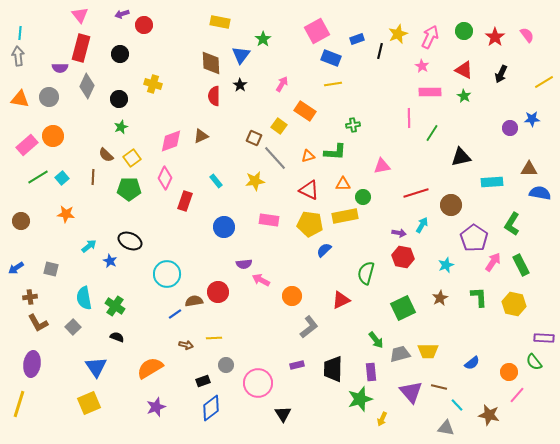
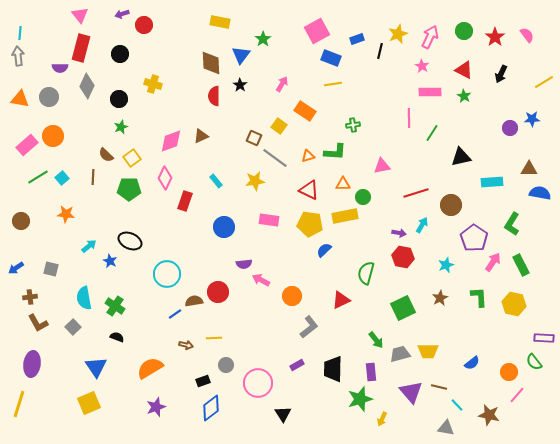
gray line at (275, 158): rotated 12 degrees counterclockwise
purple rectangle at (297, 365): rotated 16 degrees counterclockwise
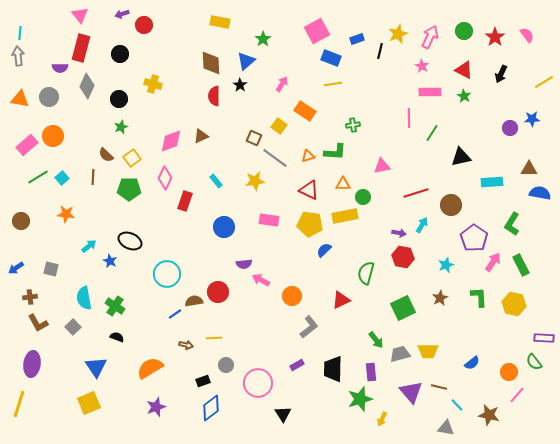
blue triangle at (241, 55): moved 5 px right, 6 px down; rotated 12 degrees clockwise
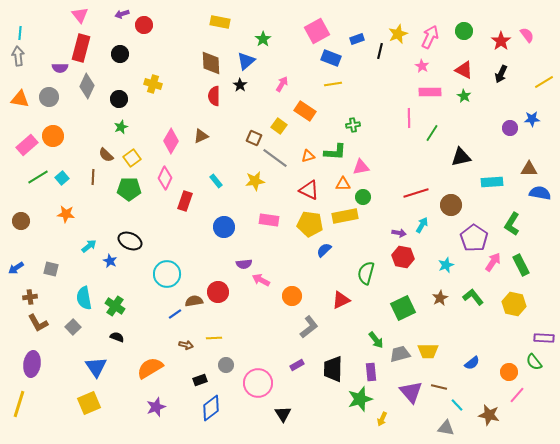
red star at (495, 37): moved 6 px right, 4 px down
pink diamond at (171, 141): rotated 40 degrees counterclockwise
pink triangle at (382, 166): moved 21 px left, 1 px down
green L-shape at (479, 297): moved 6 px left; rotated 35 degrees counterclockwise
black rectangle at (203, 381): moved 3 px left, 1 px up
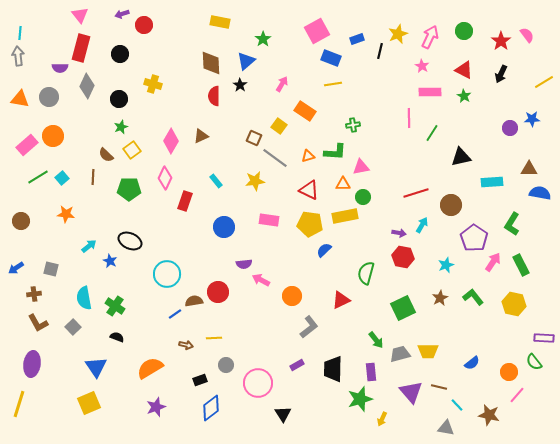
yellow square at (132, 158): moved 8 px up
brown cross at (30, 297): moved 4 px right, 3 px up
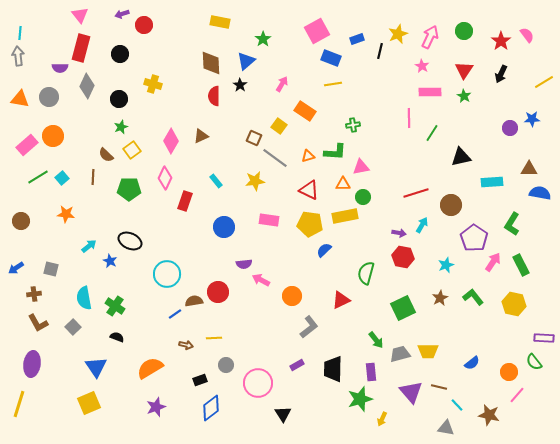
red triangle at (464, 70): rotated 36 degrees clockwise
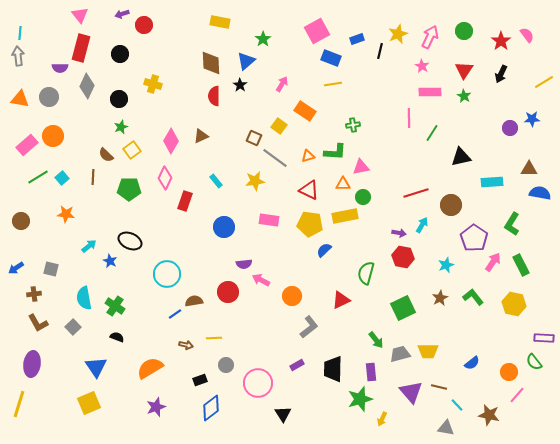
red circle at (218, 292): moved 10 px right
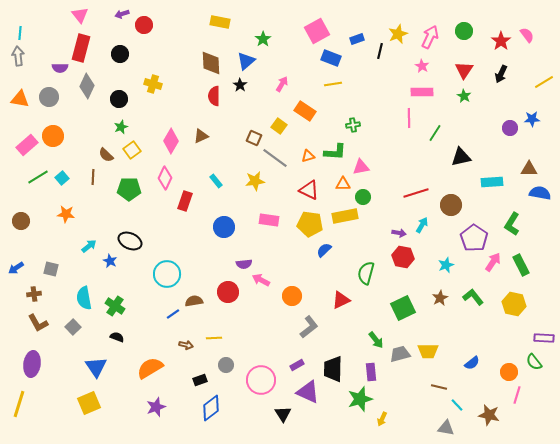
pink rectangle at (430, 92): moved 8 px left
green line at (432, 133): moved 3 px right
blue line at (175, 314): moved 2 px left
pink circle at (258, 383): moved 3 px right, 3 px up
purple triangle at (411, 392): moved 103 px left; rotated 25 degrees counterclockwise
pink line at (517, 395): rotated 24 degrees counterclockwise
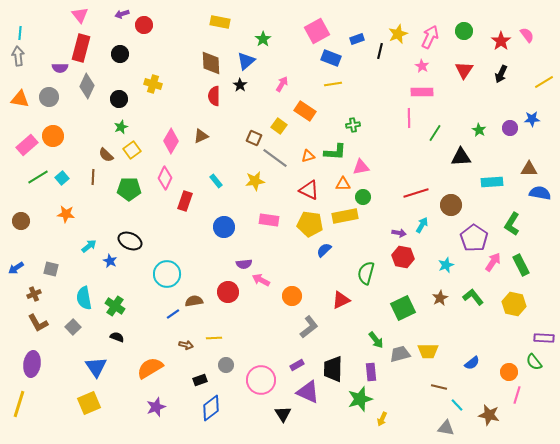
green star at (464, 96): moved 15 px right, 34 px down
black triangle at (461, 157): rotated 10 degrees clockwise
brown cross at (34, 294): rotated 16 degrees counterclockwise
